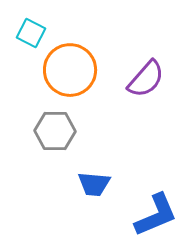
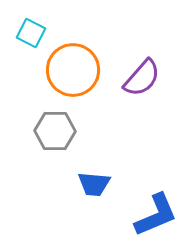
orange circle: moved 3 px right
purple semicircle: moved 4 px left, 1 px up
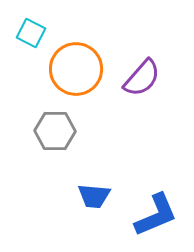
orange circle: moved 3 px right, 1 px up
blue trapezoid: moved 12 px down
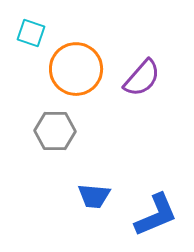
cyan square: rotated 8 degrees counterclockwise
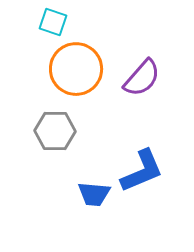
cyan square: moved 22 px right, 11 px up
blue trapezoid: moved 2 px up
blue L-shape: moved 14 px left, 44 px up
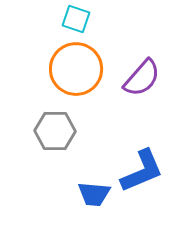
cyan square: moved 23 px right, 3 px up
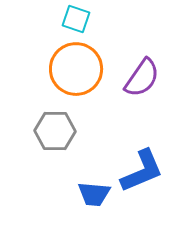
purple semicircle: rotated 6 degrees counterclockwise
